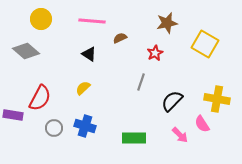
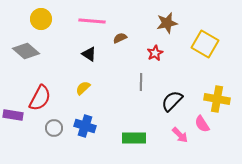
gray line: rotated 18 degrees counterclockwise
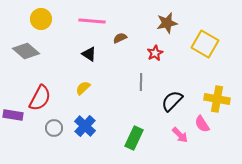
blue cross: rotated 25 degrees clockwise
green rectangle: rotated 65 degrees counterclockwise
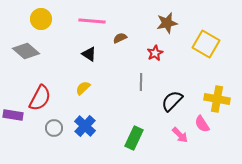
yellow square: moved 1 px right
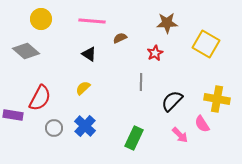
brown star: rotated 10 degrees clockwise
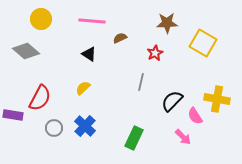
yellow square: moved 3 px left, 1 px up
gray line: rotated 12 degrees clockwise
pink semicircle: moved 7 px left, 8 px up
pink arrow: moved 3 px right, 2 px down
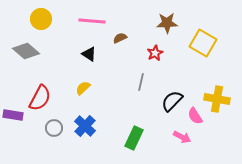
pink arrow: moved 1 px left; rotated 18 degrees counterclockwise
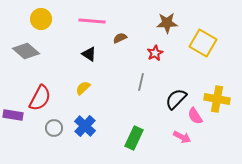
black semicircle: moved 4 px right, 2 px up
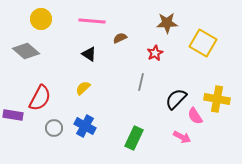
blue cross: rotated 15 degrees counterclockwise
